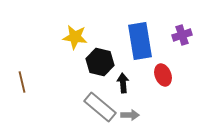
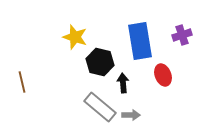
yellow star: rotated 10 degrees clockwise
gray arrow: moved 1 px right
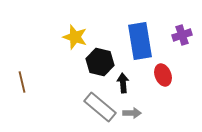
gray arrow: moved 1 px right, 2 px up
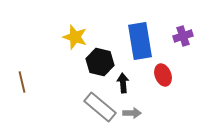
purple cross: moved 1 px right, 1 px down
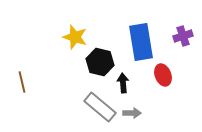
blue rectangle: moved 1 px right, 1 px down
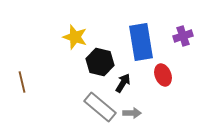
black arrow: rotated 36 degrees clockwise
